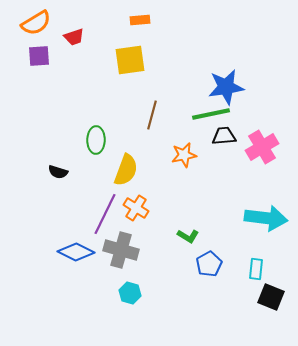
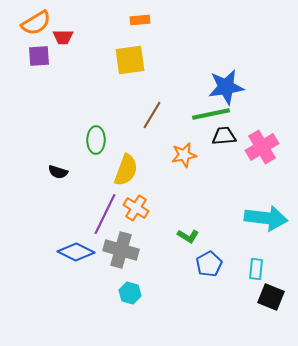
red trapezoid: moved 11 px left; rotated 20 degrees clockwise
brown line: rotated 16 degrees clockwise
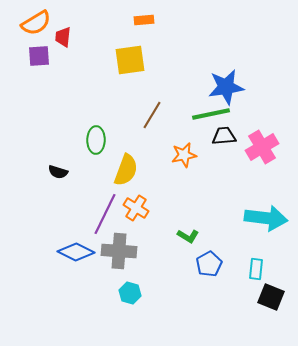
orange rectangle: moved 4 px right
red trapezoid: rotated 95 degrees clockwise
gray cross: moved 2 px left, 1 px down; rotated 12 degrees counterclockwise
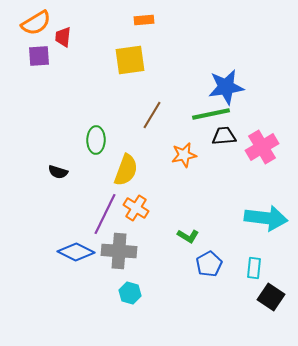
cyan rectangle: moved 2 px left, 1 px up
black square: rotated 12 degrees clockwise
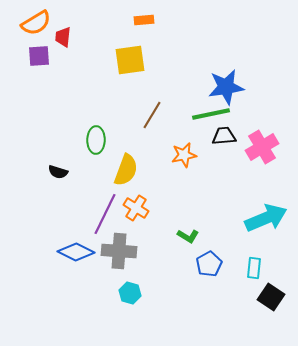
cyan arrow: rotated 30 degrees counterclockwise
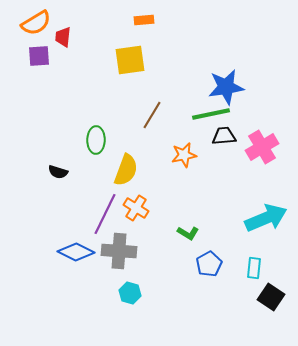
green L-shape: moved 3 px up
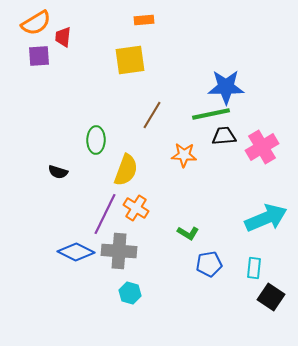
blue star: rotated 9 degrees clockwise
orange star: rotated 15 degrees clockwise
blue pentagon: rotated 20 degrees clockwise
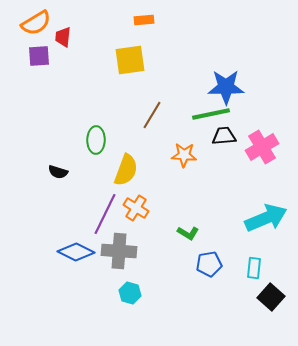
black square: rotated 8 degrees clockwise
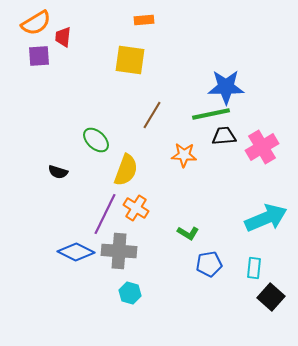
yellow square: rotated 16 degrees clockwise
green ellipse: rotated 48 degrees counterclockwise
